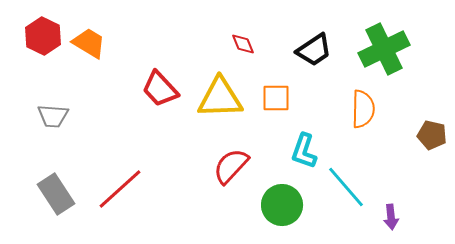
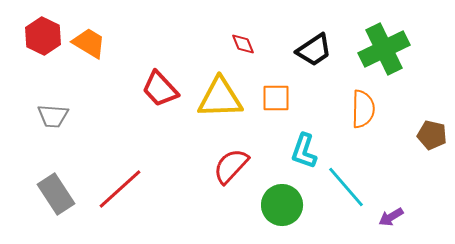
purple arrow: rotated 65 degrees clockwise
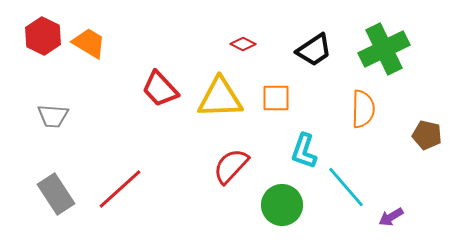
red diamond: rotated 40 degrees counterclockwise
brown pentagon: moved 5 px left
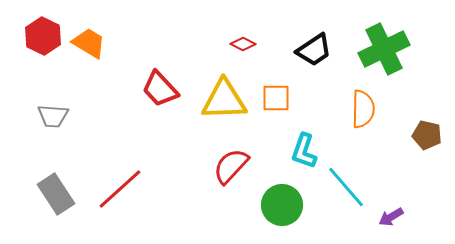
yellow triangle: moved 4 px right, 2 px down
